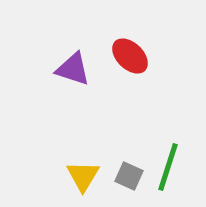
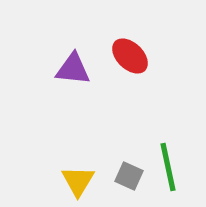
purple triangle: rotated 12 degrees counterclockwise
green line: rotated 30 degrees counterclockwise
yellow triangle: moved 5 px left, 5 px down
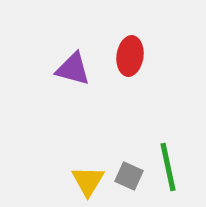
red ellipse: rotated 54 degrees clockwise
purple triangle: rotated 9 degrees clockwise
yellow triangle: moved 10 px right
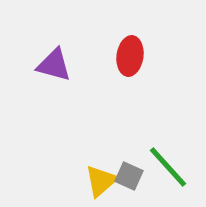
purple triangle: moved 19 px left, 4 px up
green line: rotated 30 degrees counterclockwise
yellow triangle: moved 13 px right; rotated 18 degrees clockwise
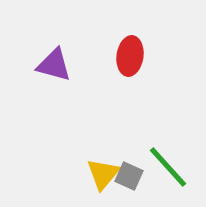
yellow triangle: moved 2 px right, 7 px up; rotated 9 degrees counterclockwise
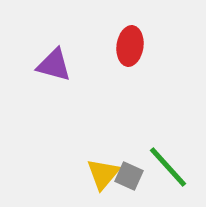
red ellipse: moved 10 px up
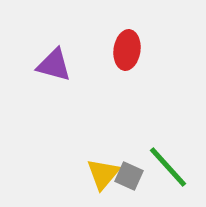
red ellipse: moved 3 px left, 4 px down
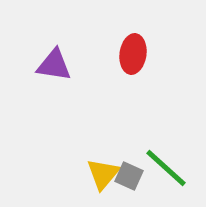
red ellipse: moved 6 px right, 4 px down
purple triangle: rotated 6 degrees counterclockwise
green line: moved 2 px left, 1 px down; rotated 6 degrees counterclockwise
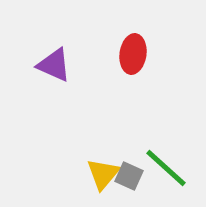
purple triangle: rotated 15 degrees clockwise
